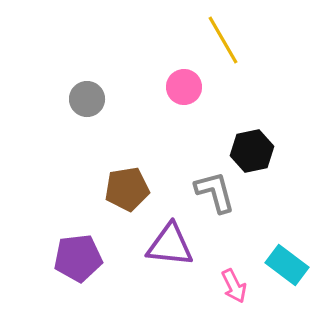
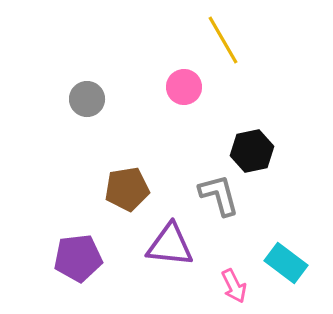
gray L-shape: moved 4 px right, 3 px down
cyan rectangle: moved 1 px left, 2 px up
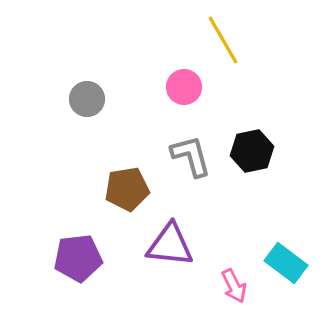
gray L-shape: moved 28 px left, 39 px up
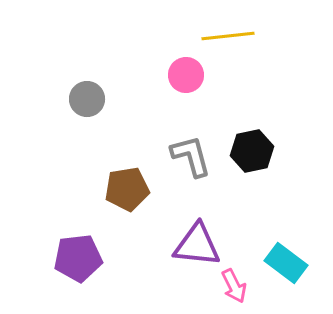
yellow line: moved 5 px right, 4 px up; rotated 66 degrees counterclockwise
pink circle: moved 2 px right, 12 px up
purple triangle: moved 27 px right
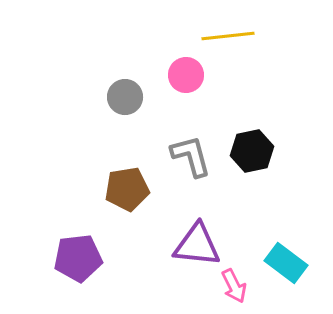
gray circle: moved 38 px right, 2 px up
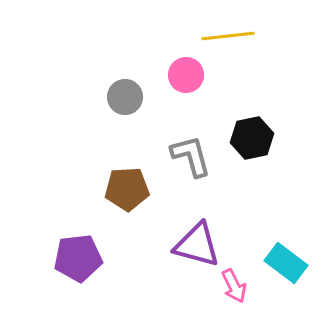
black hexagon: moved 13 px up
brown pentagon: rotated 6 degrees clockwise
purple triangle: rotated 9 degrees clockwise
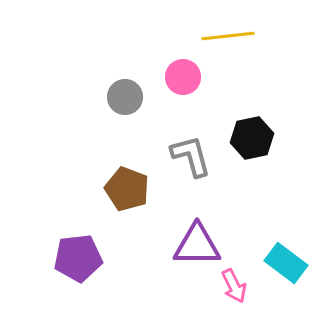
pink circle: moved 3 px left, 2 px down
brown pentagon: rotated 24 degrees clockwise
purple triangle: rotated 15 degrees counterclockwise
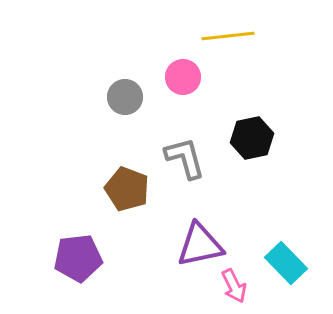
gray L-shape: moved 6 px left, 2 px down
purple triangle: moved 3 px right; rotated 12 degrees counterclockwise
cyan rectangle: rotated 9 degrees clockwise
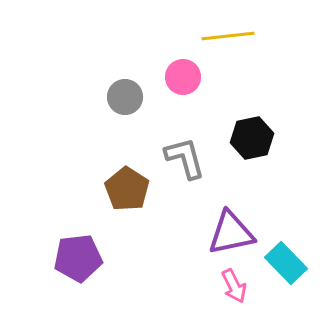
brown pentagon: rotated 12 degrees clockwise
purple triangle: moved 31 px right, 12 px up
